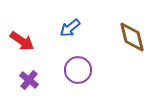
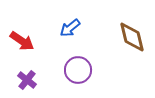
purple cross: moved 2 px left
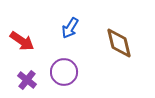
blue arrow: rotated 20 degrees counterclockwise
brown diamond: moved 13 px left, 6 px down
purple circle: moved 14 px left, 2 px down
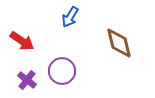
blue arrow: moved 11 px up
purple circle: moved 2 px left, 1 px up
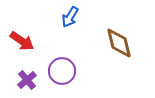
purple cross: rotated 12 degrees clockwise
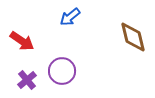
blue arrow: rotated 20 degrees clockwise
brown diamond: moved 14 px right, 6 px up
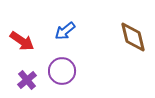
blue arrow: moved 5 px left, 14 px down
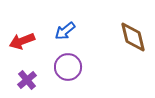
red arrow: rotated 125 degrees clockwise
purple circle: moved 6 px right, 4 px up
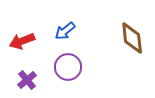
brown diamond: moved 1 px left, 1 px down; rotated 8 degrees clockwise
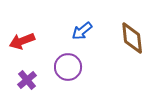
blue arrow: moved 17 px right
